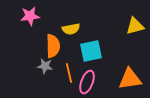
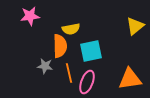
yellow triangle: rotated 24 degrees counterclockwise
orange semicircle: moved 7 px right
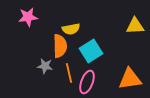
pink star: moved 2 px left, 1 px down
yellow triangle: rotated 36 degrees clockwise
cyan square: rotated 20 degrees counterclockwise
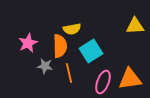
pink star: moved 26 px down; rotated 18 degrees counterclockwise
yellow semicircle: moved 1 px right
pink ellipse: moved 16 px right
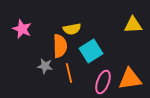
yellow triangle: moved 2 px left, 1 px up
pink star: moved 6 px left, 14 px up; rotated 24 degrees counterclockwise
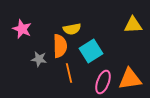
gray star: moved 6 px left, 7 px up
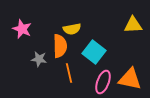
cyan square: moved 3 px right, 1 px down; rotated 20 degrees counterclockwise
orange triangle: rotated 20 degrees clockwise
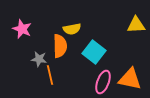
yellow triangle: moved 3 px right
orange line: moved 19 px left, 2 px down
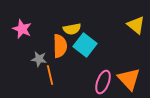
yellow triangle: rotated 42 degrees clockwise
cyan square: moved 9 px left, 7 px up
orange triangle: moved 1 px left; rotated 35 degrees clockwise
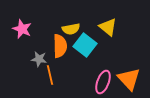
yellow triangle: moved 28 px left, 2 px down
yellow semicircle: moved 1 px left
